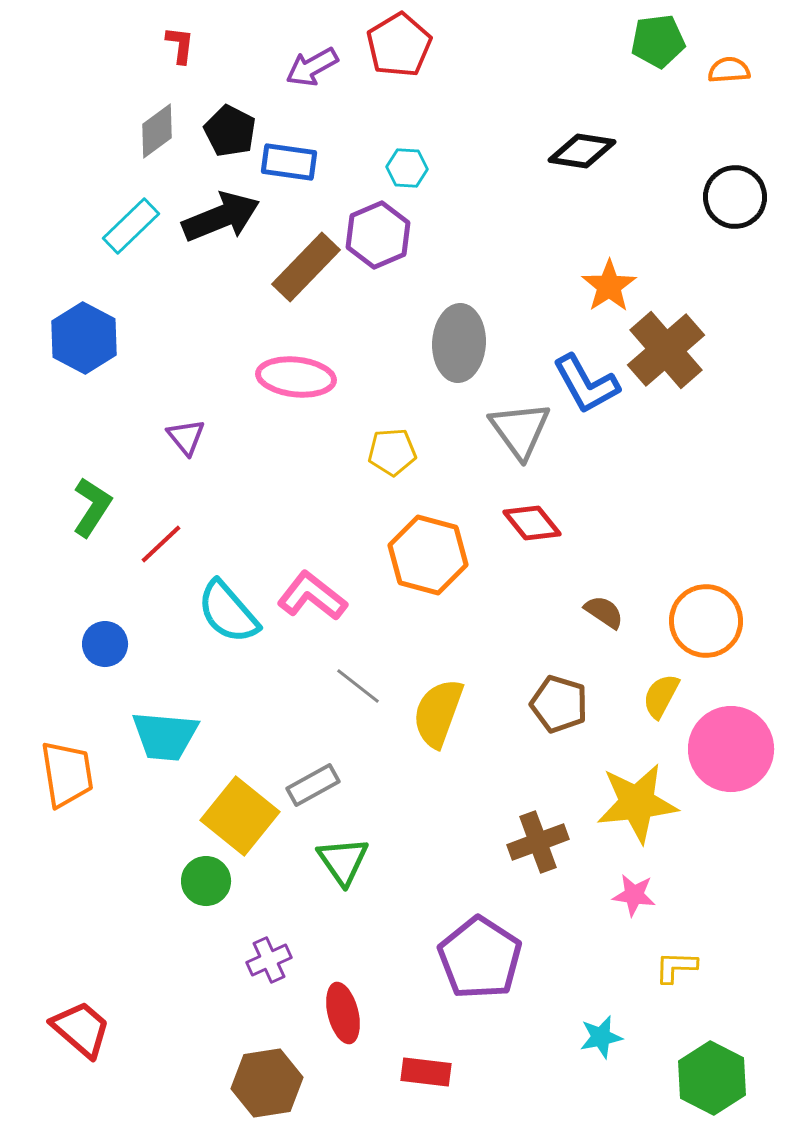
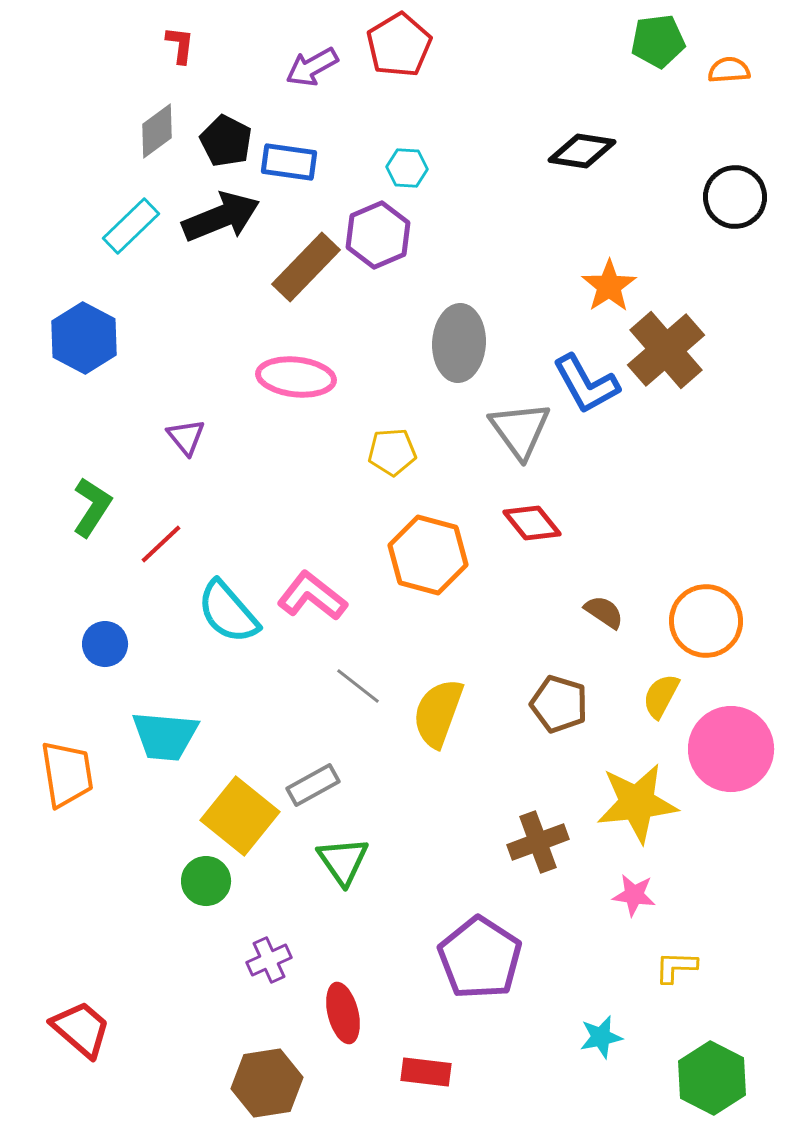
black pentagon at (230, 131): moved 4 px left, 10 px down
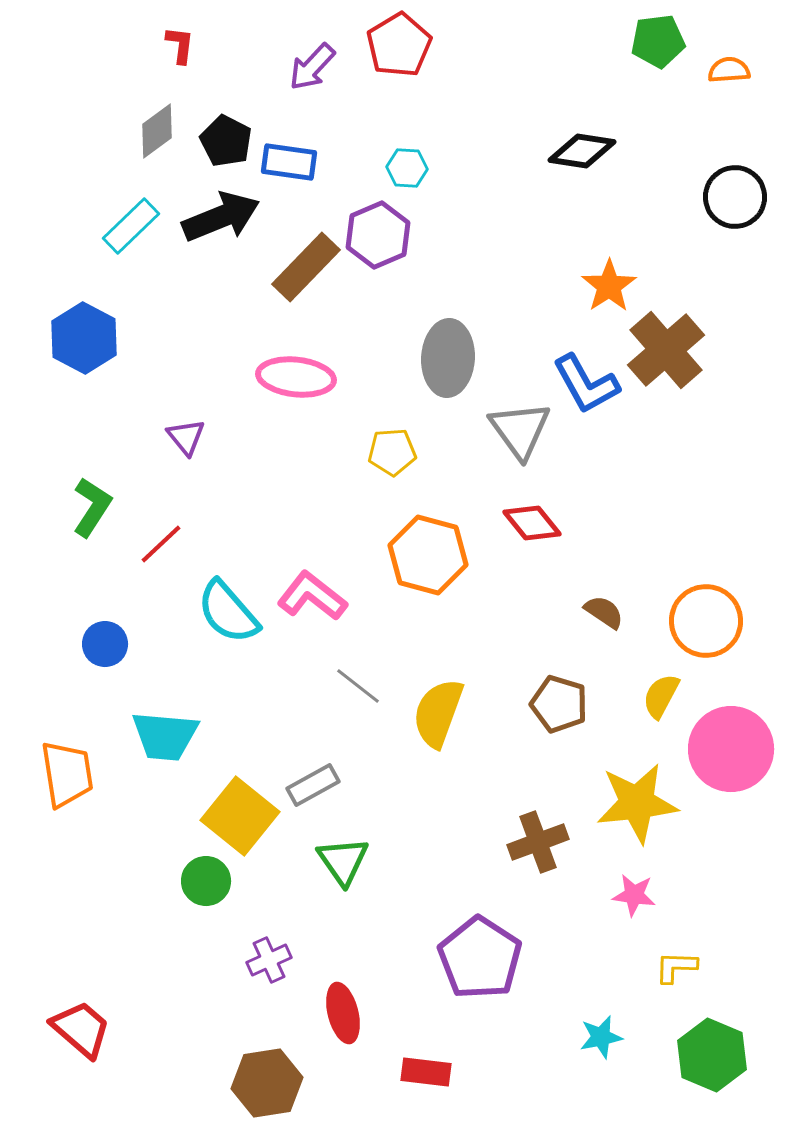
purple arrow at (312, 67): rotated 18 degrees counterclockwise
gray ellipse at (459, 343): moved 11 px left, 15 px down
green hexagon at (712, 1078): moved 23 px up; rotated 4 degrees counterclockwise
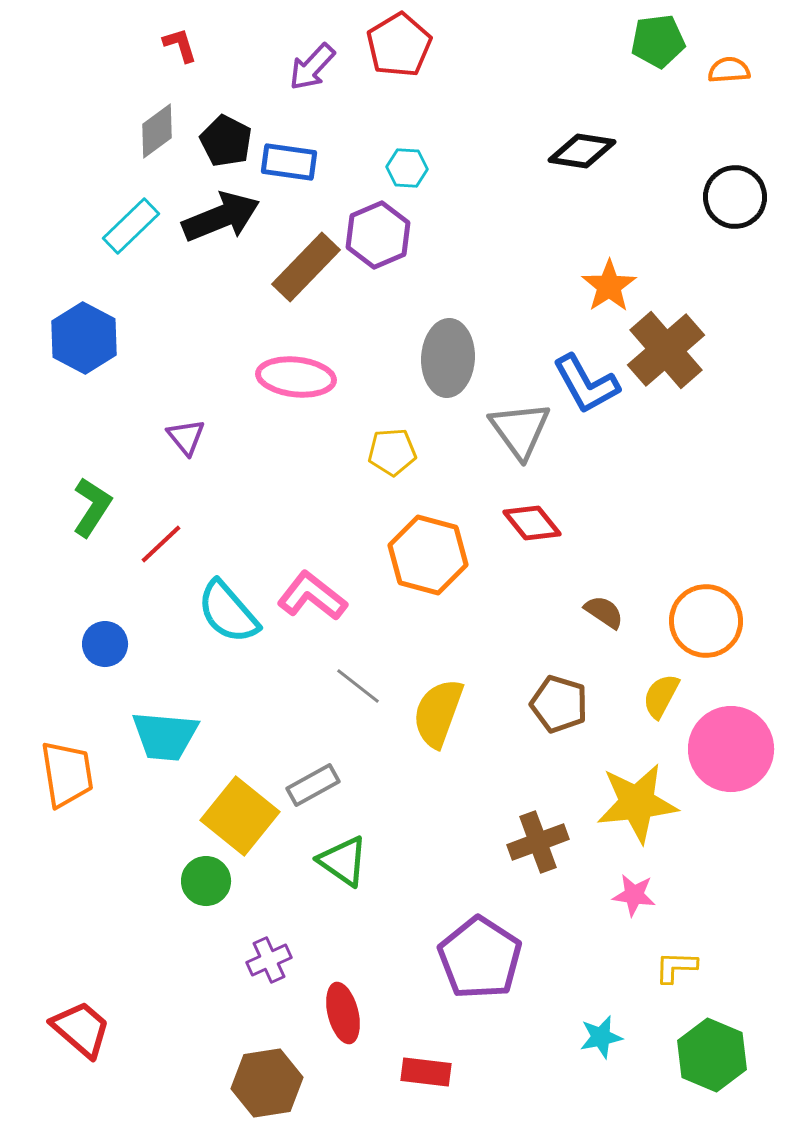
red L-shape at (180, 45): rotated 24 degrees counterclockwise
green triangle at (343, 861): rotated 20 degrees counterclockwise
